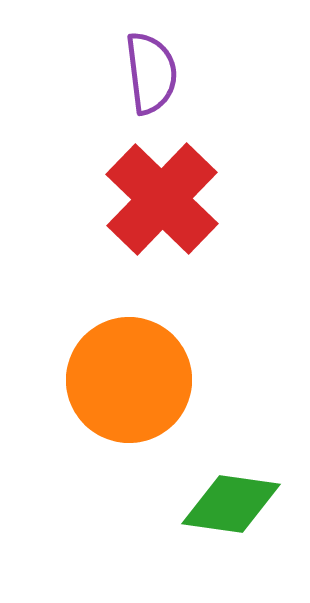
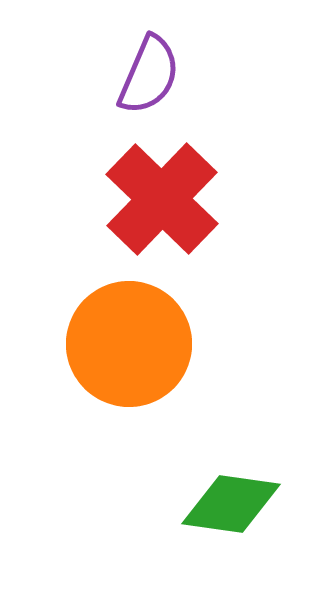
purple semicircle: moved 2 px left, 2 px down; rotated 30 degrees clockwise
orange circle: moved 36 px up
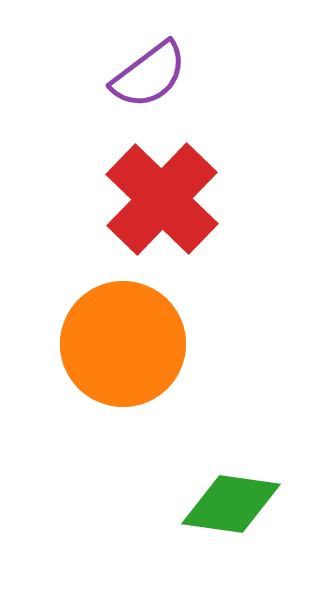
purple semicircle: rotated 30 degrees clockwise
orange circle: moved 6 px left
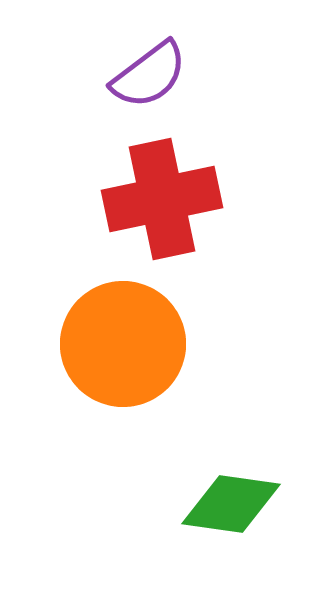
red cross: rotated 34 degrees clockwise
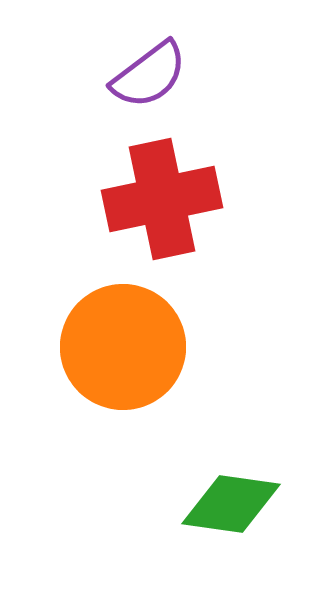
orange circle: moved 3 px down
